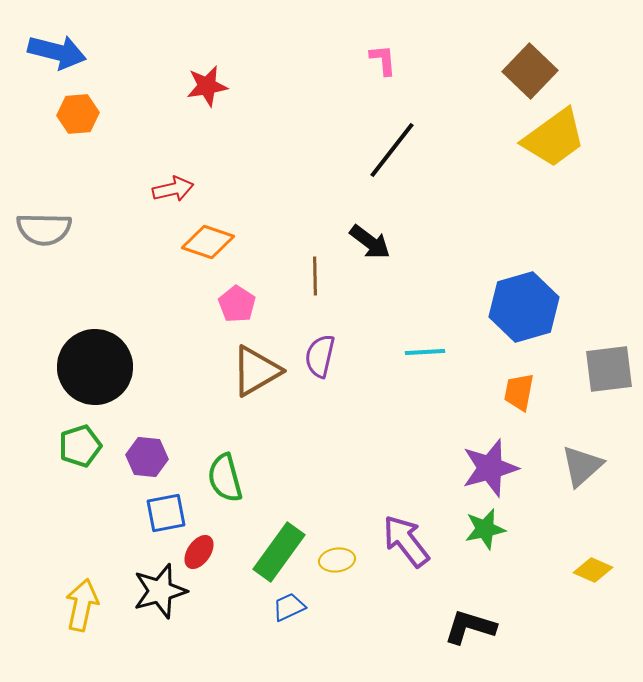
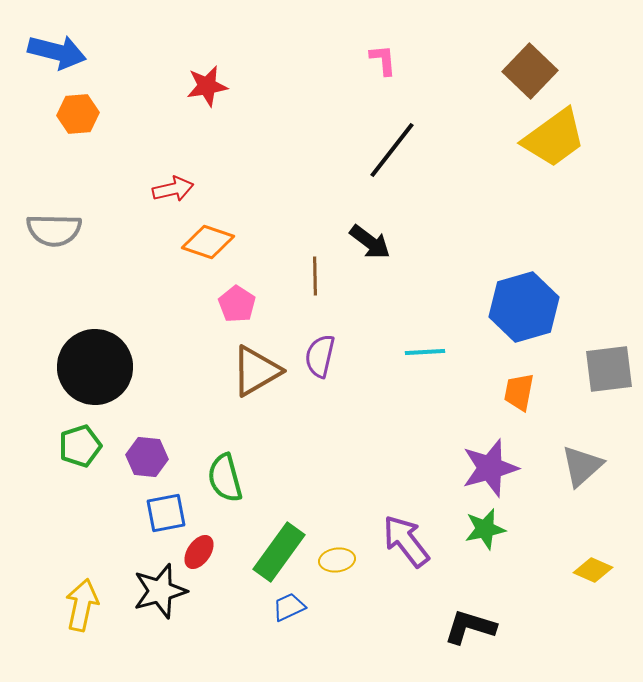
gray semicircle: moved 10 px right, 1 px down
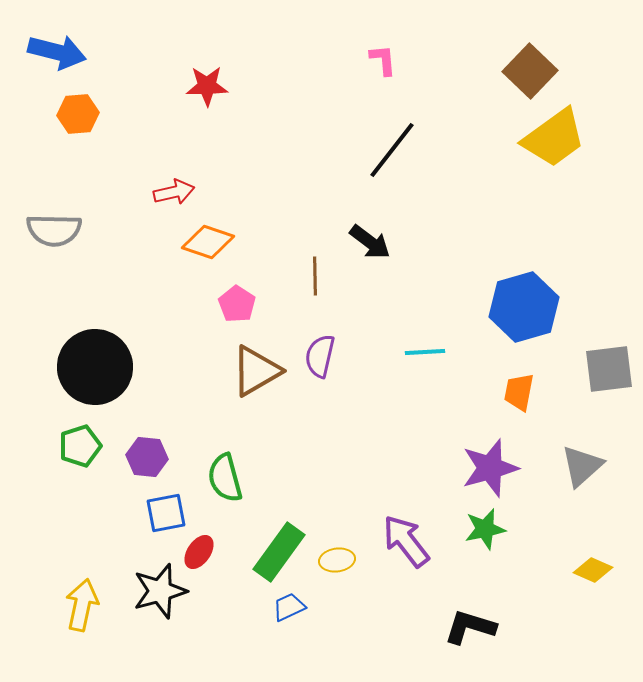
red star: rotated 9 degrees clockwise
red arrow: moved 1 px right, 3 px down
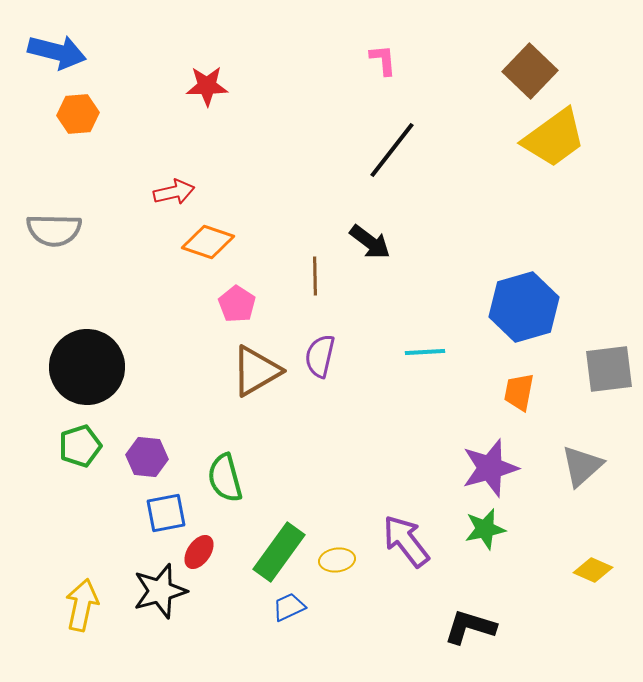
black circle: moved 8 px left
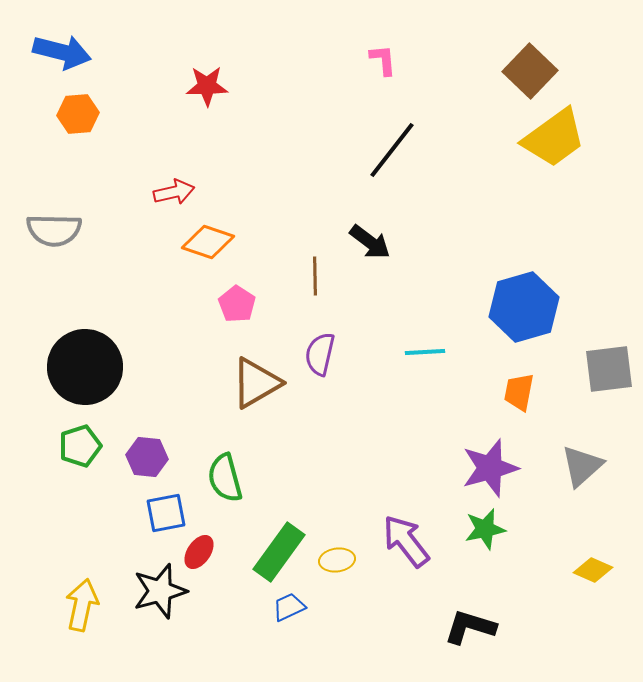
blue arrow: moved 5 px right
purple semicircle: moved 2 px up
black circle: moved 2 px left
brown triangle: moved 12 px down
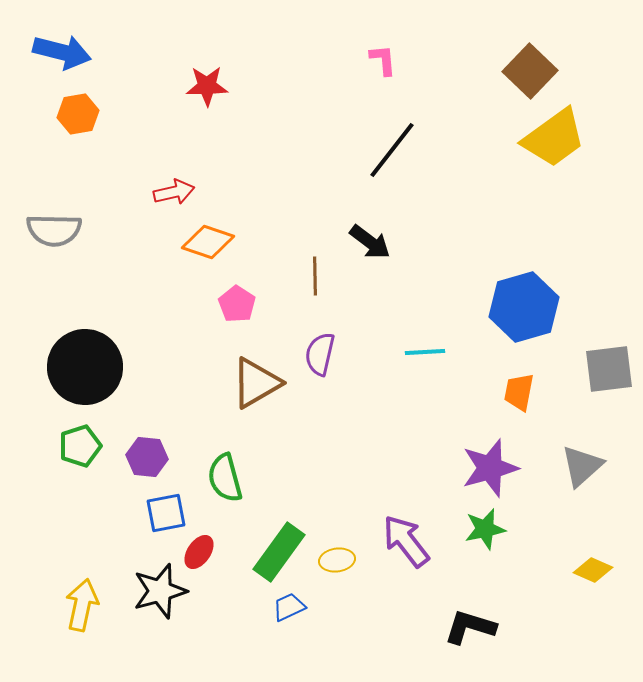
orange hexagon: rotated 6 degrees counterclockwise
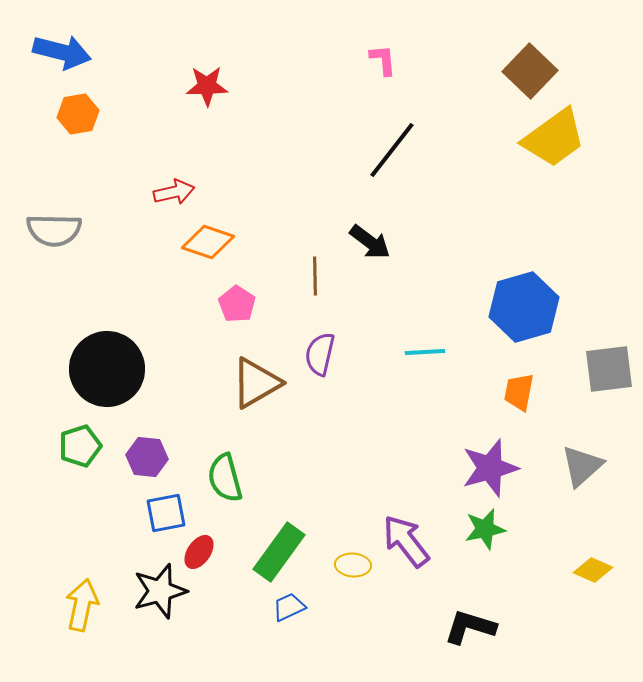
black circle: moved 22 px right, 2 px down
yellow ellipse: moved 16 px right, 5 px down; rotated 12 degrees clockwise
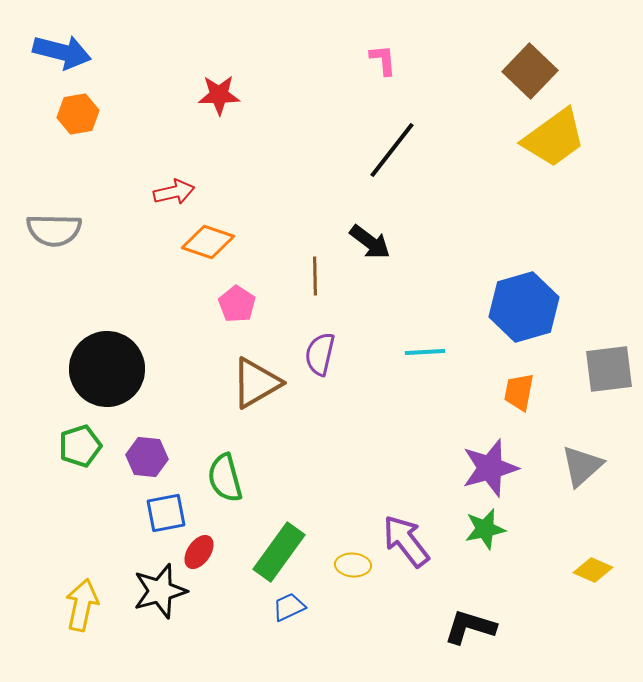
red star: moved 12 px right, 9 px down
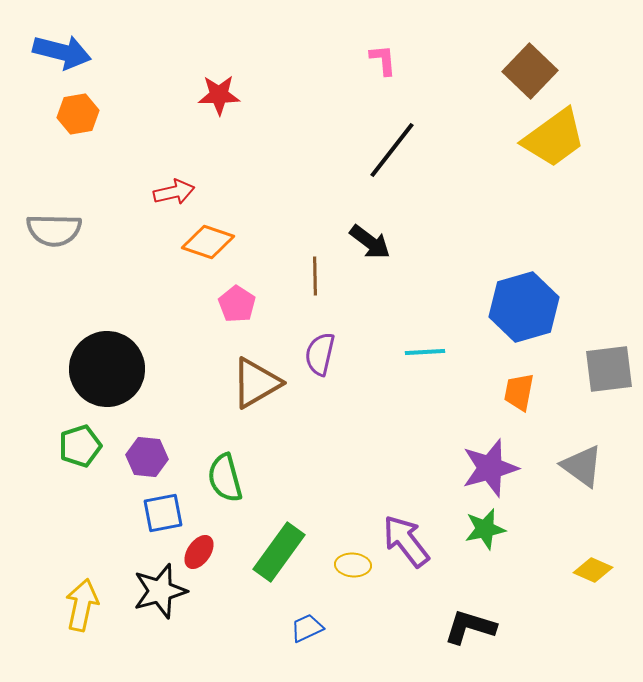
gray triangle: rotated 42 degrees counterclockwise
blue square: moved 3 px left
blue trapezoid: moved 18 px right, 21 px down
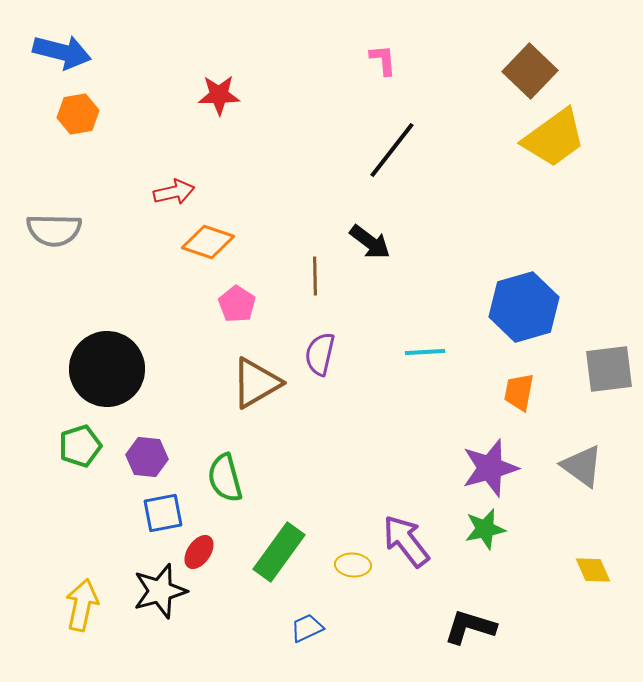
yellow diamond: rotated 42 degrees clockwise
